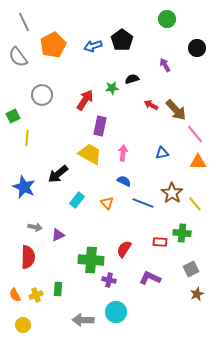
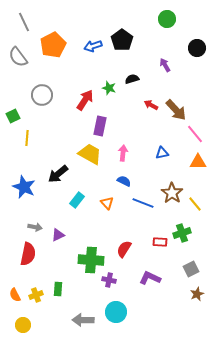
green star at (112, 88): moved 3 px left; rotated 24 degrees clockwise
green cross at (182, 233): rotated 24 degrees counterclockwise
red semicircle at (28, 257): moved 3 px up; rotated 10 degrees clockwise
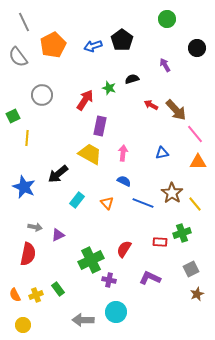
green cross at (91, 260): rotated 30 degrees counterclockwise
green rectangle at (58, 289): rotated 40 degrees counterclockwise
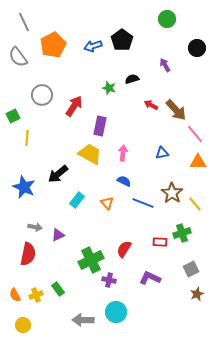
red arrow at (85, 100): moved 11 px left, 6 px down
